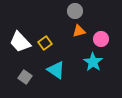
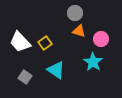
gray circle: moved 2 px down
orange triangle: rotated 32 degrees clockwise
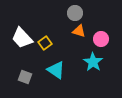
white trapezoid: moved 2 px right, 4 px up
gray square: rotated 16 degrees counterclockwise
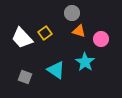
gray circle: moved 3 px left
yellow square: moved 10 px up
cyan star: moved 8 px left
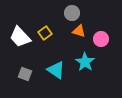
white trapezoid: moved 2 px left, 1 px up
gray square: moved 3 px up
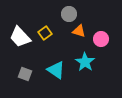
gray circle: moved 3 px left, 1 px down
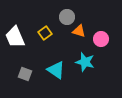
gray circle: moved 2 px left, 3 px down
white trapezoid: moved 5 px left; rotated 20 degrees clockwise
cyan star: rotated 18 degrees counterclockwise
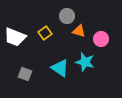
gray circle: moved 1 px up
white trapezoid: rotated 45 degrees counterclockwise
cyan triangle: moved 4 px right, 2 px up
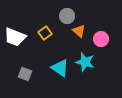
orange triangle: rotated 24 degrees clockwise
